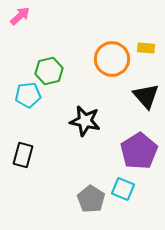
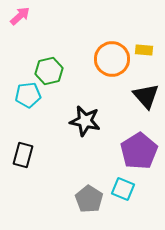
yellow rectangle: moved 2 px left, 2 px down
gray pentagon: moved 2 px left
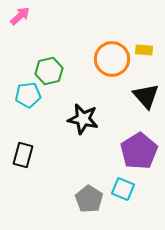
black star: moved 2 px left, 2 px up
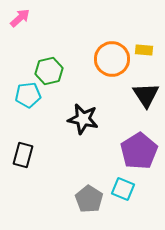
pink arrow: moved 2 px down
black triangle: moved 1 px up; rotated 8 degrees clockwise
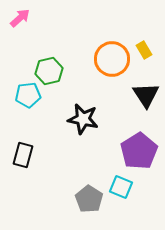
yellow rectangle: rotated 54 degrees clockwise
cyan square: moved 2 px left, 2 px up
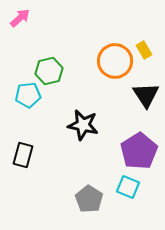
orange circle: moved 3 px right, 2 px down
black star: moved 6 px down
cyan square: moved 7 px right
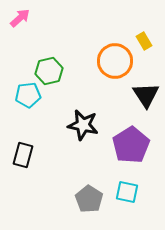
yellow rectangle: moved 9 px up
purple pentagon: moved 8 px left, 6 px up
cyan square: moved 1 px left, 5 px down; rotated 10 degrees counterclockwise
